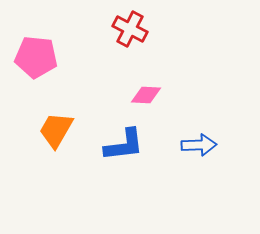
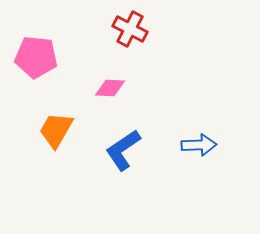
pink diamond: moved 36 px left, 7 px up
blue L-shape: moved 1 px left, 5 px down; rotated 153 degrees clockwise
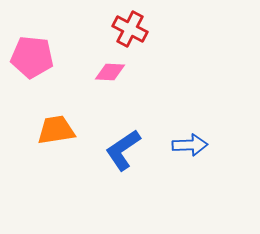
pink pentagon: moved 4 px left
pink diamond: moved 16 px up
orange trapezoid: rotated 51 degrees clockwise
blue arrow: moved 9 px left
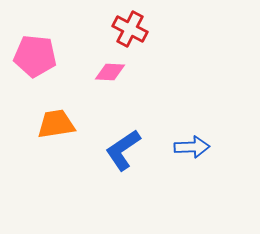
pink pentagon: moved 3 px right, 1 px up
orange trapezoid: moved 6 px up
blue arrow: moved 2 px right, 2 px down
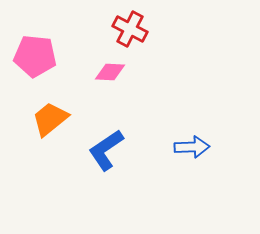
orange trapezoid: moved 6 px left, 5 px up; rotated 30 degrees counterclockwise
blue L-shape: moved 17 px left
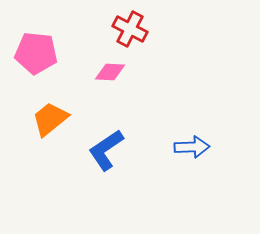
pink pentagon: moved 1 px right, 3 px up
